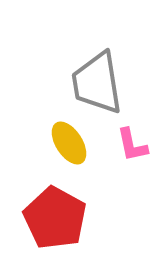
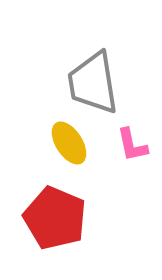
gray trapezoid: moved 4 px left
red pentagon: rotated 6 degrees counterclockwise
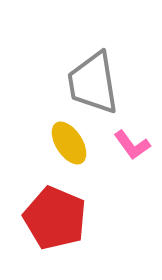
pink L-shape: rotated 24 degrees counterclockwise
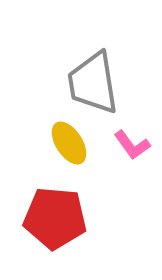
red pentagon: rotated 18 degrees counterclockwise
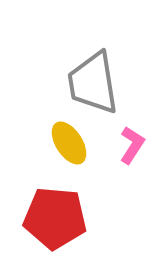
pink L-shape: rotated 111 degrees counterclockwise
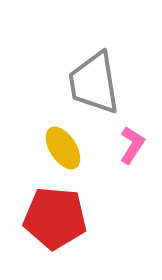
gray trapezoid: moved 1 px right
yellow ellipse: moved 6 px left, 5 px down
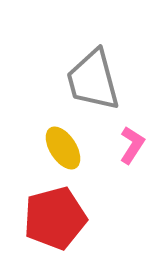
gray trapezoid: moved 1 px left, 3 px up; rotated 6 degrees counterclockwise
red pentagon: rotated 20 degrees counterclockwise
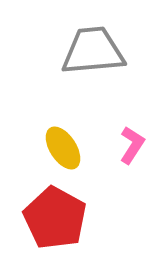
gray trapezoid: moved 29 px up; rotated 100 degrees clockwise
red pentagon: rotated 28 degrees counterclockwise
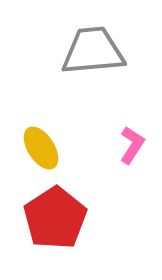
yellow ellipse: moved 22 px left
red pentagon: rotated 10 degrees clockwise
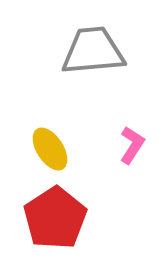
yellow ellipse: moved 9 px right, 1 px down
